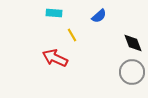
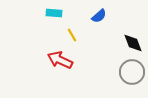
red arrow: moved 5 px right, 2 px down
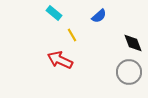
cyan rectangle: rotated 35 degrees clockwise
gray circle: moved 3 px left
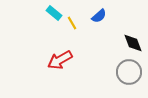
yellow line: moved 12 px up
red arrow: rotated 55 degrees counterclockwise
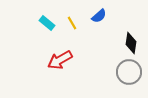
cyan rectangle: moved 7 px left, 10 px down
black diamond: moved 2 px left; rotated 30 degrees clockwise
